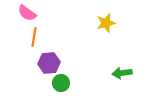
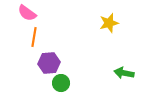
yellow star: moved 3 px right
green arrow: moved 2 px right; rotated 18 degrees clockwise
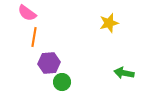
green circle: moved 1 px right, 1 px up
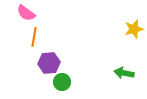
pink semicircle: moved 1 px left
yellow star: moved 25 px right, 6 px down
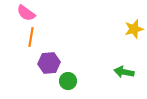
orange line: moved 3 px left
green arrow: moved 1 px up
green circle: moved 6 px right, 1 px up
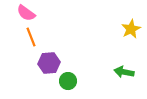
yellow star: moved 3 px left; rotated 12 degrees counterclockwise
orange line: rotated 30 degrees counterclockwise
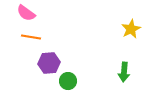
orange line: rotated 60 degrees counterclockwise
green arrow: rotated 96 degrees counterclockwise
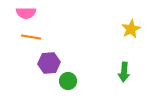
pink semicircle: rotated 36 degrees counterclockwise
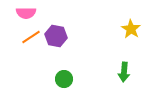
yellow star: rotated 12 degrees counterclockwise
orange line: rotated 42 degrees counterclockwise
purple hexagon: moved 7 px right, 27 px up; rotated 15 degrees clockwise
green circle: moved 4 px left, 2 px up
